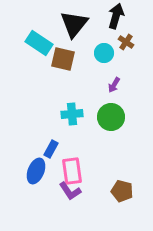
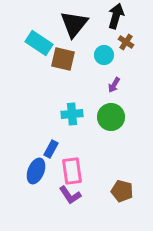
cyan circle: moved 2 px down
purple L-shape: moved 4 px down
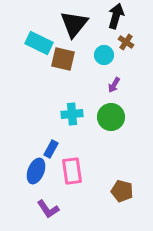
cyan rectangle: rotated 8 degrees counterclockwise
purple L-shape: moved 22 px left, 14 px down
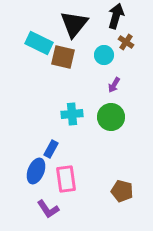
brown square: moved 2 px up
pink rectangle: moved 6 px left, 8 px down
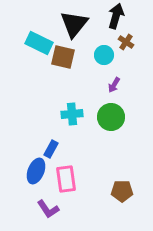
brown pentagon: rotated 15 degrees counterclockwise
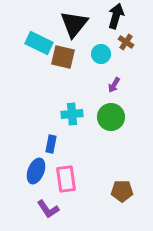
cyan circle: moved 3 px left, 1 px up
blue rectangle: moved 5 px up; rotated 18 degrees counterclockwise
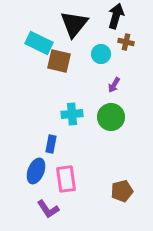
brown cross: rotated 21 degrees counterclockwise
brown square: moved 4 px left, 4 px down
brown pentagon: rotated 15 degrees counterclockwise
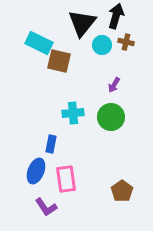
black triangle: moved 8 px right, 1 px up
cyan circle: moved 1 px right, 9 px up
cyan cross: moved 1 px right, 1 px up
brown pentagon: rotated 20 degrees counterclockwise
purple L-shape: moved 2 px left, 2 px up
